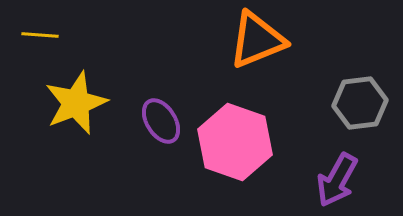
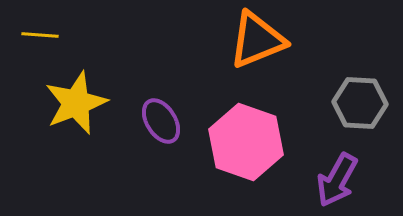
gray hexagon: rotated 10 degrees clockwise
pink hexagon: moved 11 px right
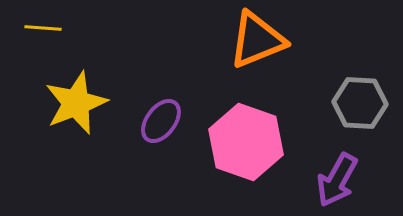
yellow line: moved 3 px right, 7 px up
purple ellipse: rotated 69 degrees clockwise
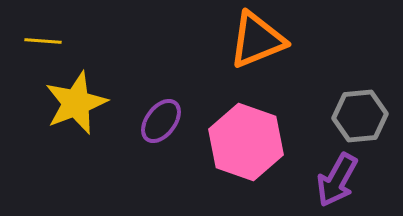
yellow line: moved 13 px down
gray hexagon: moved 13 px down; rotated 8 degrees counterclockwise
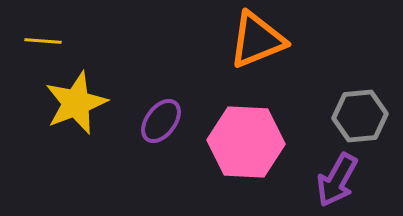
pink hexagon: rotated 16 degrees counterclockwise
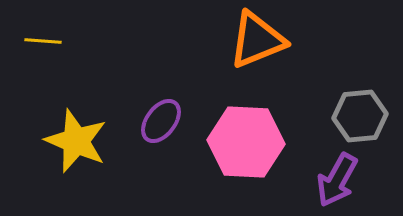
yellow star: moved 38 px down; rotated 28 degrees counterclockwise
